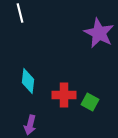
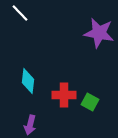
white line: rotated 30 degrees counterclockwise
purple star: rotated 16 degrees counterclockwise
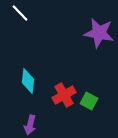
red cross: rotated 30 degrees counterclockwise
green square: moved 1 px left, 1 px up
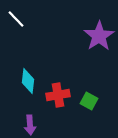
white line: moved 4 px left, 6 px down
purple star: moved 3 px down; rotated 28 degrees clockwise
red cross: moved 6 px left; rotated 20 degrees clockwise
purple arrow: rotated 18 degrees counterclockwise
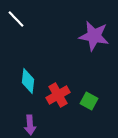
purple star: moved 5 px left; rotated 28 degrees counterclockwise
red cross: rotated 20 degrees counterclockwise
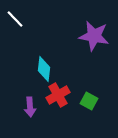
white line: moved 1 px left
cyan diamond: moved 16 px right, 12 px up
purple arrow: moved 18 px up
